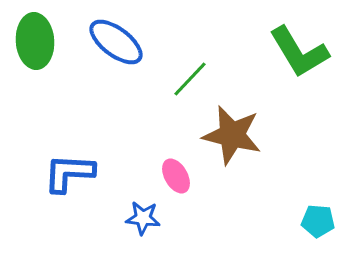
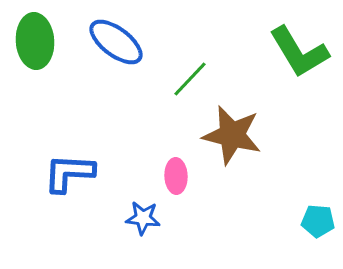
pink ellipse: rotated 28 degrees clockwise
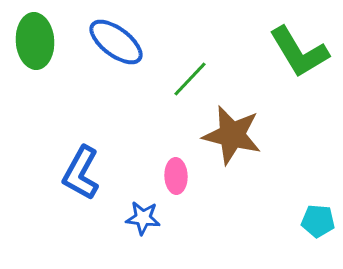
blue L-shape: moved 12 px right; rotated 64 degrees counterclockwise
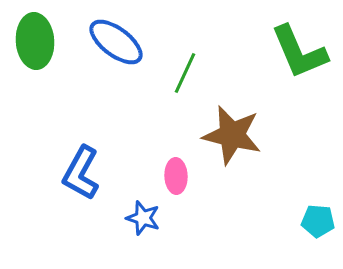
green L-shape: rotated 8 degrees clockwise
green line: moved 5 px left, 6 px up; rotated 18 degrees counterclockwise
blue star: rotated 12 degrees clockwise
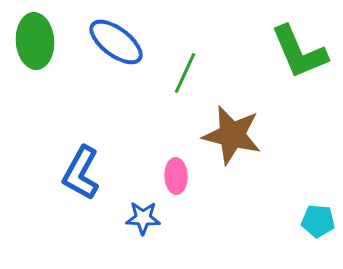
blue star: rotated 16 degrees counterclockwise
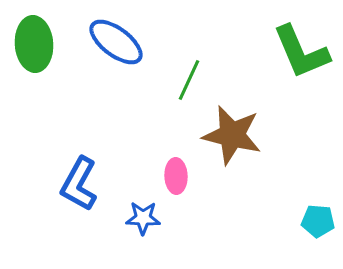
green ellipse: moved 1 px left, 3 px down
green L-shape: moved 2 px right
green line: moved 4 px right, 7 px down
blue L-shape: moved 2 px left, 11 px down
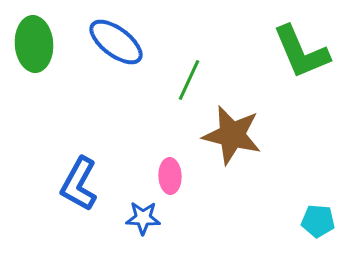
pink ellipse: moved 6 px left
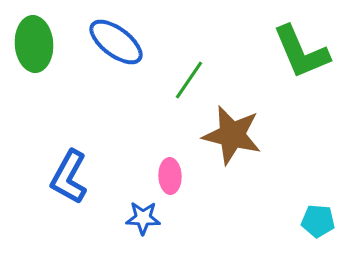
green line: rotated 9 degrees clockwise
blue L-shape: moved 10 px left, 7 px up
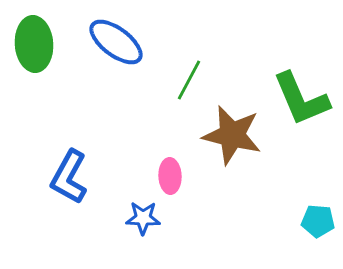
green L-shape: moved 47 px down
green line: rotated 6 degrees counterclockwise
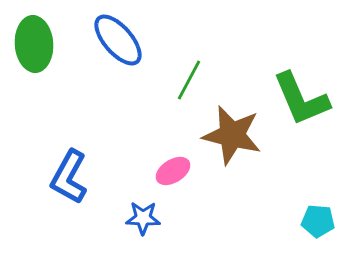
blue ellipse: moved 2 px right, 2 px up; rotated 12 degrees clockwise
pink ellipse: moved 3 px right, 5 px up; rotated 60 degrees clockwise
